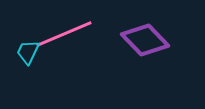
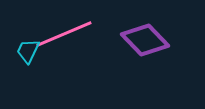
cyan trapezoid: moved 1 px up
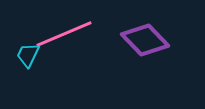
cyan trapezoid: moved 4 px down
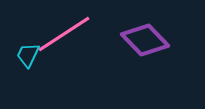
pink line: rotated 10 degrees counterclockwise
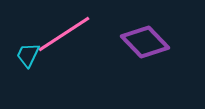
purple diamond: moved 2 px down
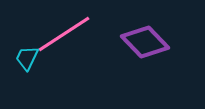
cyan trapezoid: moved 1 px left, 3 px down
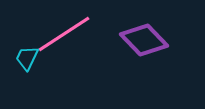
purple diamond: moved 1 px left, 2 px up
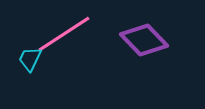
cyan trapezoid: moved 3 px right, 1 px down
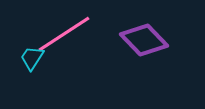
cyan trapezoid: moved 2 px right, 1 px up; rotated 8 degrees clockwise
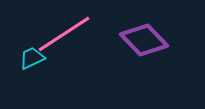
cyan trapezoid: rotated 32 degrees clockwise
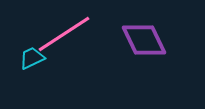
purple diamond: rotated 18 degrees clockwise
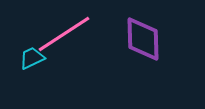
purple diamond: moved 1 px left, 1 px up; rotated 24 degrees clockwise
